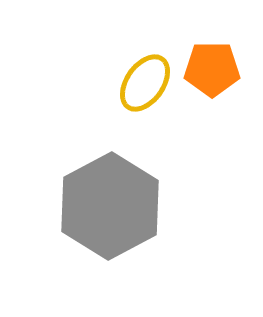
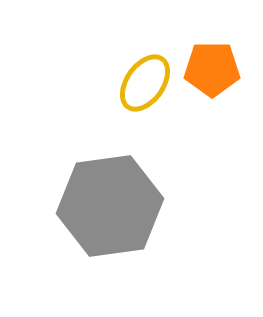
gray hexagon: rotated 20 degrees clockwise
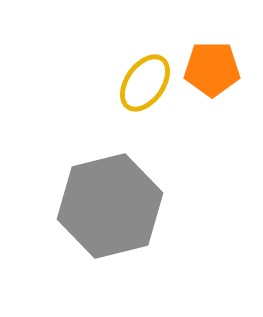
gray hexagon: rotated 6 degrees counterclockwise
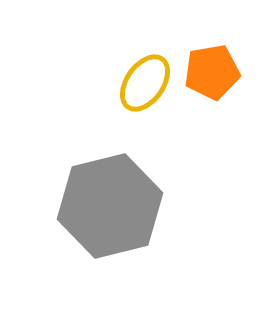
orange pentagon: moved 3 px down; rotated 10 degrees counterclockwise
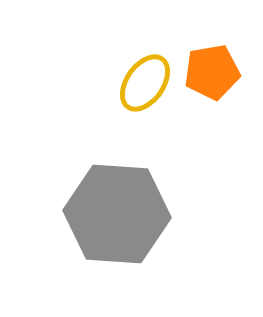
gray hexagon: moved 7 px right, 8 px down; rotated 18 degrees clockwise
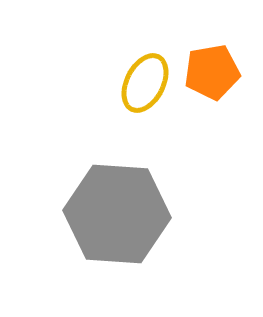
yellow ellipse: rotated 8 degrees counterclockwise
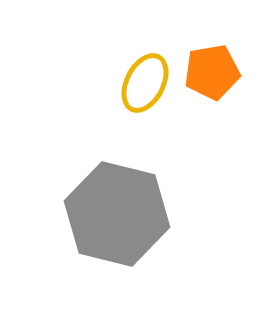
gray hexagon: rotated 10 degrees clockwise
